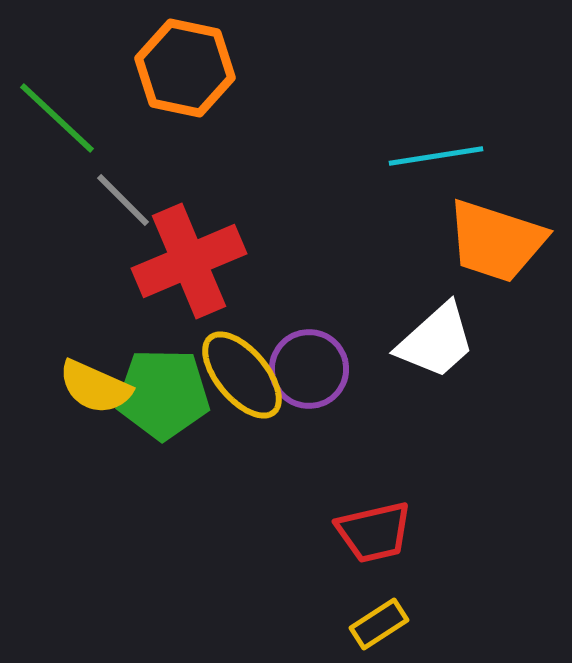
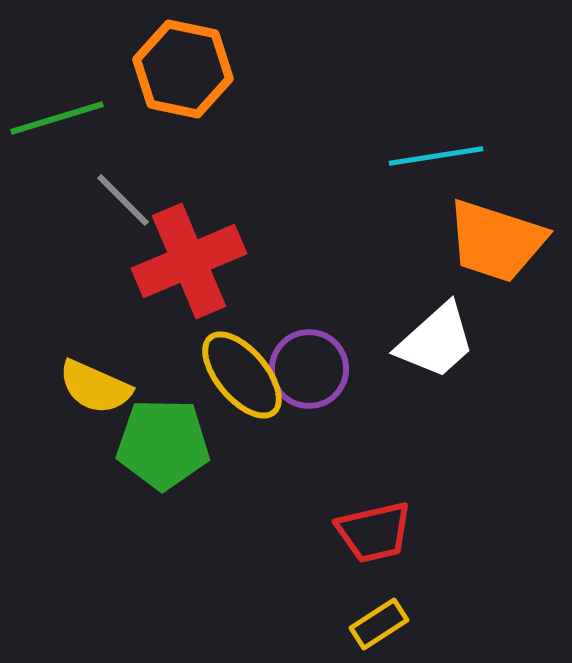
orange hexagon: moved 2 px left, 1 px down
green line: rotated 60 degrees counterclockwise
green pentagon: moved 50 px down
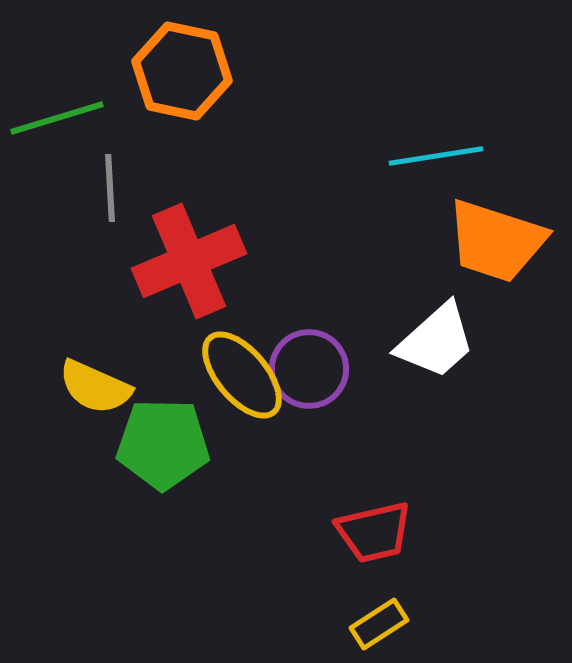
orange hexagon: moved 1 px left, 2 px down
gray line: moved 13 px left, 12 px up; rotated 42 degrees clockwise
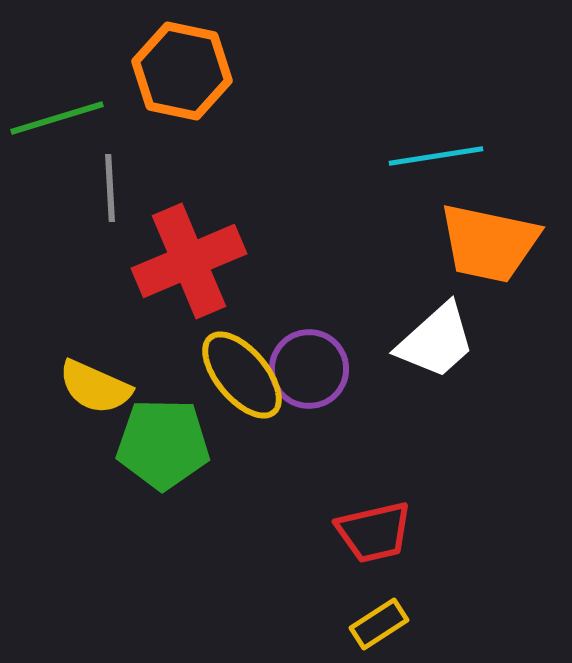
orange trapezoid: moved 7 px left, 2 px down; rotated 6 degrees counterclockwise
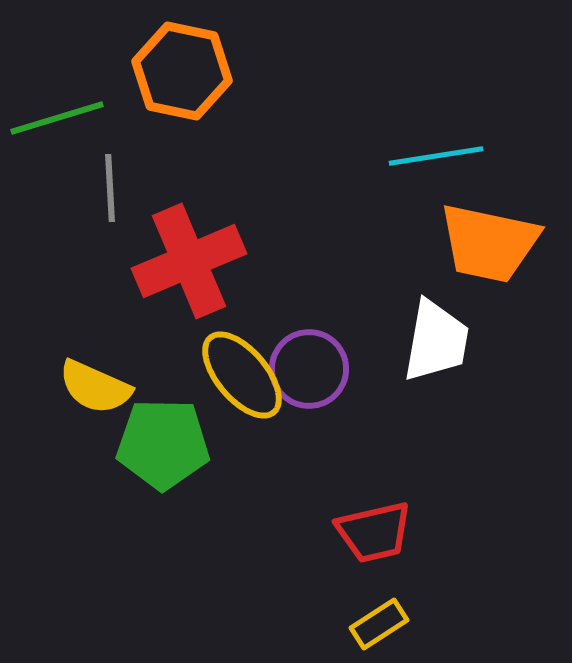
white trapezoid: rotated 38 degrees counterclockwise
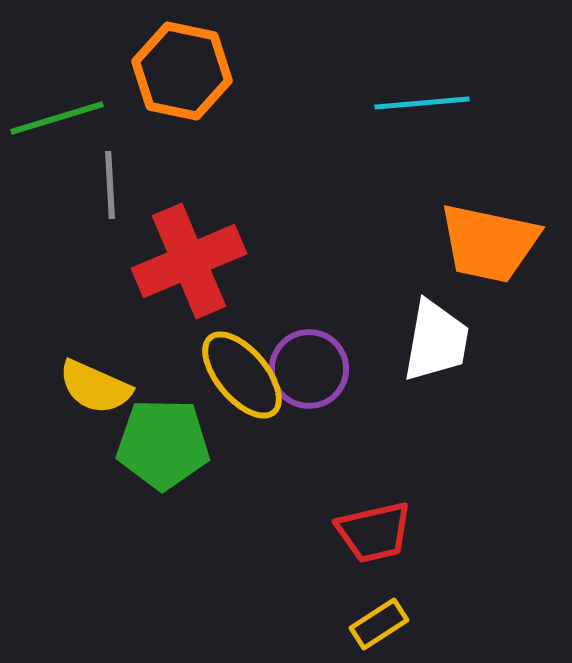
cyan line: moved 14 px left, 53 px up; rotated 4 degrees clockwise
gray line: moved 3 px up
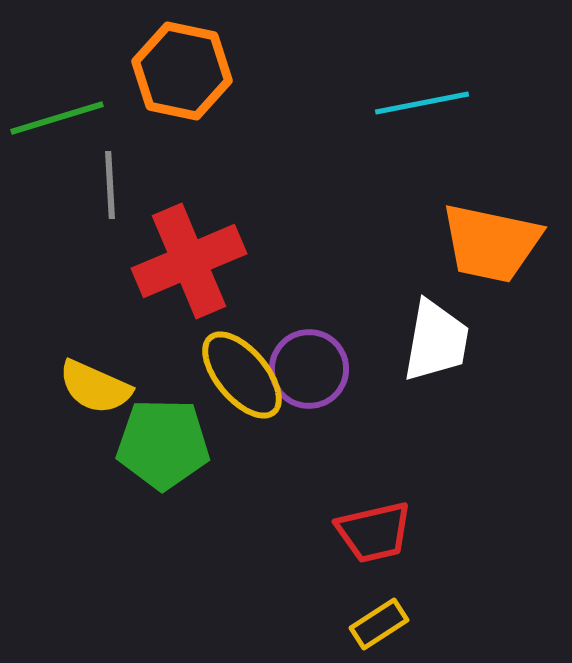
cyan line: rotated 6 degrees counterclockwise
orange trapezoid: moved 2 px right
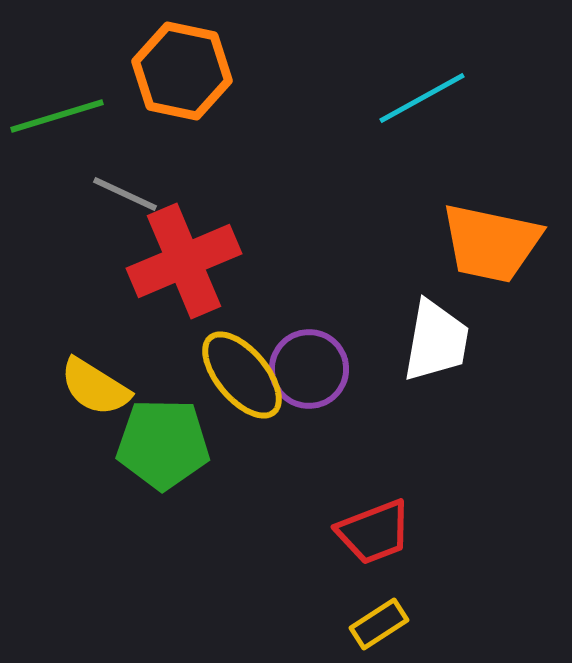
cyan line: moved 5 px up; rotated 18 degrees counterclockwise
green line: moved 2 px up
gray line: moved 15 px right, 9 px down; rotated 62 degrees counterclockwise
red cross: moved 5 px left
yellow semicircle: rotated 8 degrees clockwise
red trapezoid: rotated 8 degrees counterclockwise
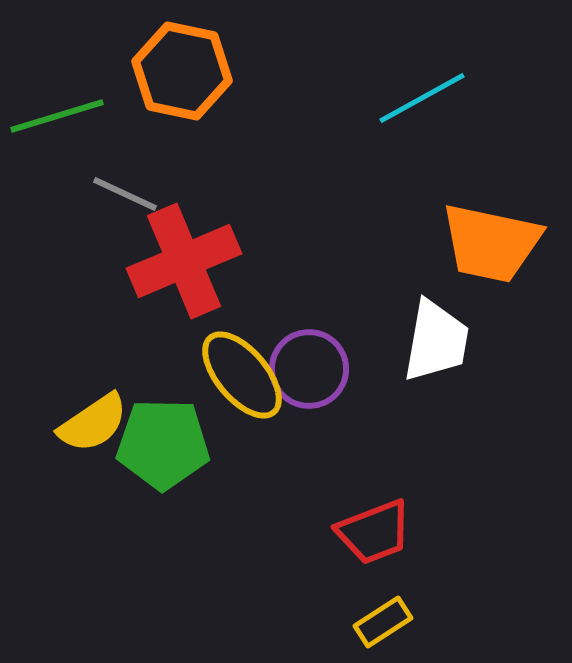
yellow semicircle: moved 2 px left, 36 px down; rotated 66 degrees counterclockwise
yellow rectangle: moved 4 px right, 2 px up
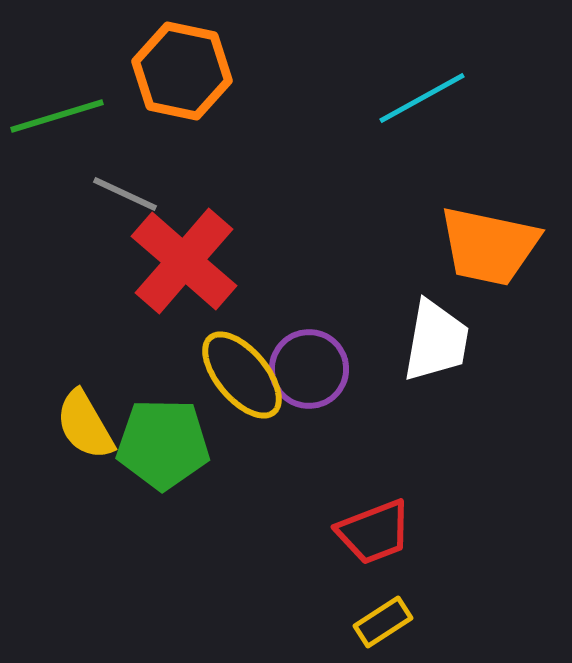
orange trapezoid: moved 2 px left, 3 px down
red cross: rotated 26 degrees counterclockwise
yellow semicircle: moved 8 px left, 2 px down; rotated 94 degrees clockwise
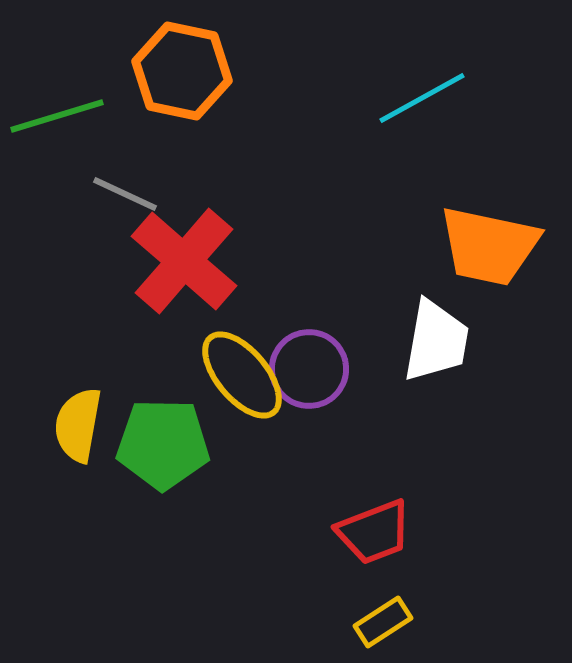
yellow semicircle: moved 7 px left; rotated 40 degrees clockwise
